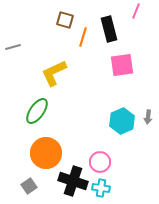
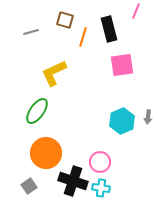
gray line: moved 18 px right, 15 px up
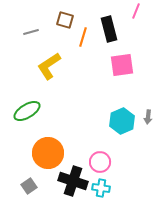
yellow L-shape: moved 5 px left, 7 px up; rotated 8 degrees counterclockwise
green ellipse: moved 10 px left; rotated 24 degrees clockwise
orange circle: moved 2 px right
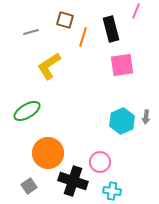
black rectangle: moved 2 px right
gray arrow: moved 2 px left
cyan cross: moved 11 px right, 3 px down
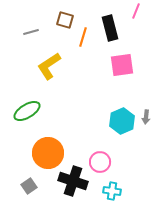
black rectangle: moved 1 px left, 1 px up
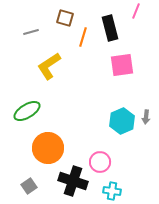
brown square: moved 2 px up
orange circle: moved 5 px up
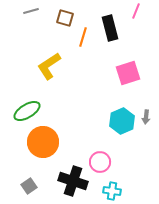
gray line: moved 21 px up
pink square: moved 6 px right, 8 px down; rotated 10 degrees counterclockwise
orange circle: moved 5 px left, 6 px up
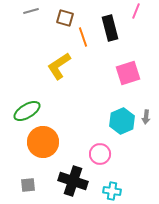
orange line: rotated 36 degrees counterclockwise
yellow L-shape: moved 10 px right
pink circle: moved 8 px up
gray square: moved 1 px left, 1 px up; rotated 28 degrees clockwise
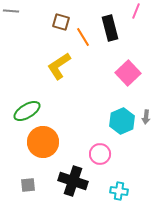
gray line: moved 20 px left; rotated 21 degrees clockwise
brown square: moved 4 px left, 4 px down
orange line: rotated 12 degrees counterclockwise
pink square: rotated 25 degrees counterclockwise
cyan cross: moved 7 px right
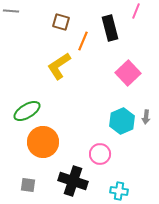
orange line: moved 4 px down; rotated 54 degrees clockwise
gray square: rotated 14 degrees clockwise
